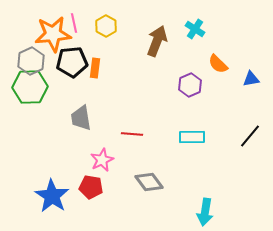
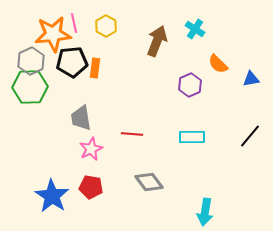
pink star: moved 11 px left, 11 px up
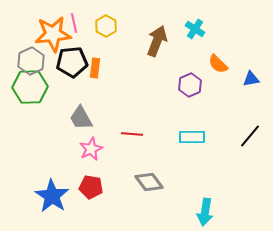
gray trapezoid: rotated 20 degrees counterclockwise
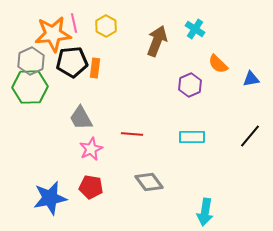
blue star: moved 2 px left, 2 px down; rotated 28 degrees clockwise
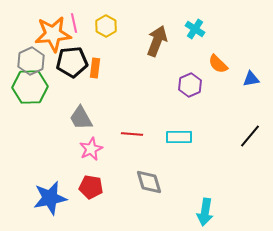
cyan rectangle: moved 13 px left
gray diamond: rotated 20 degrees clockwise
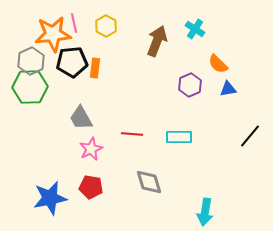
blue triangle: moved 23 px left, 10 px down
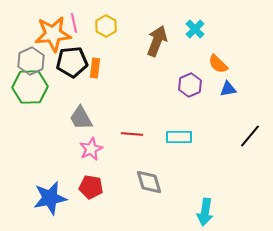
cyan cross: rotated 12 degrees clockwise
